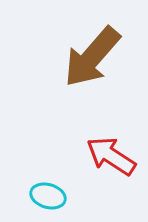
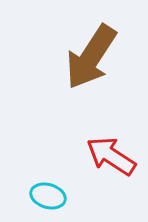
brown arrow: moved 1 px left; rotated 8 degrees counterclockwise
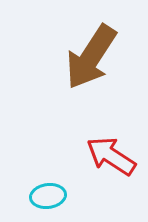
cyan ellipse: rotated 24 degrees counterclockwise
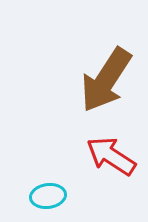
brown arrow: moved 15 px right, 23 px down
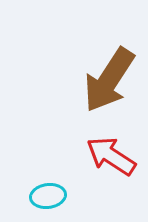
brown arrow: moved 3 px right
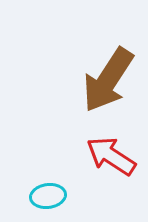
brown arrow: moved 1 px left
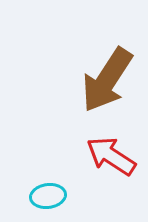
brown arrow: moved 1 px left
